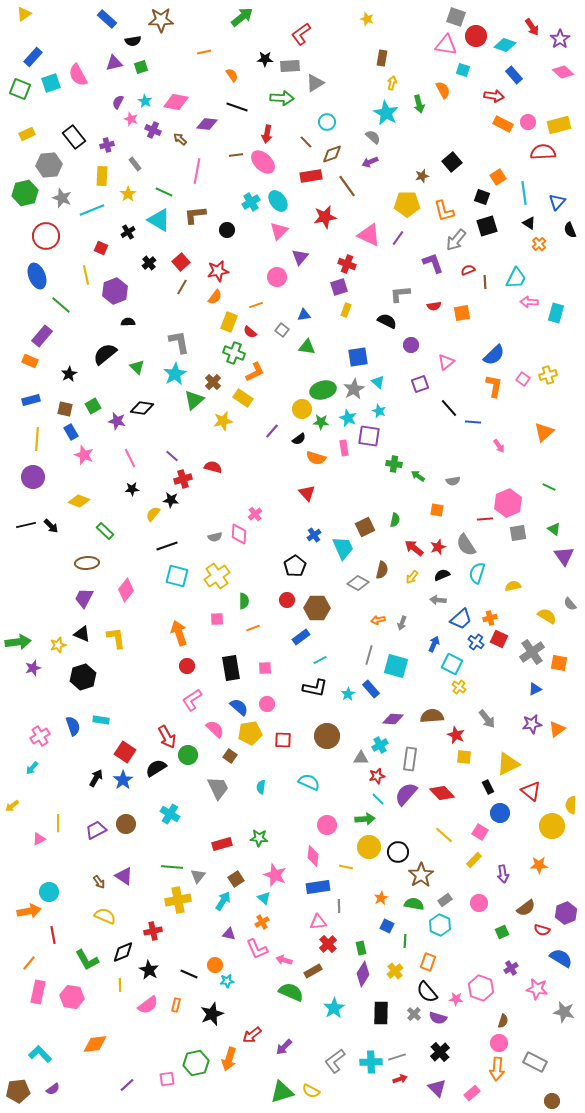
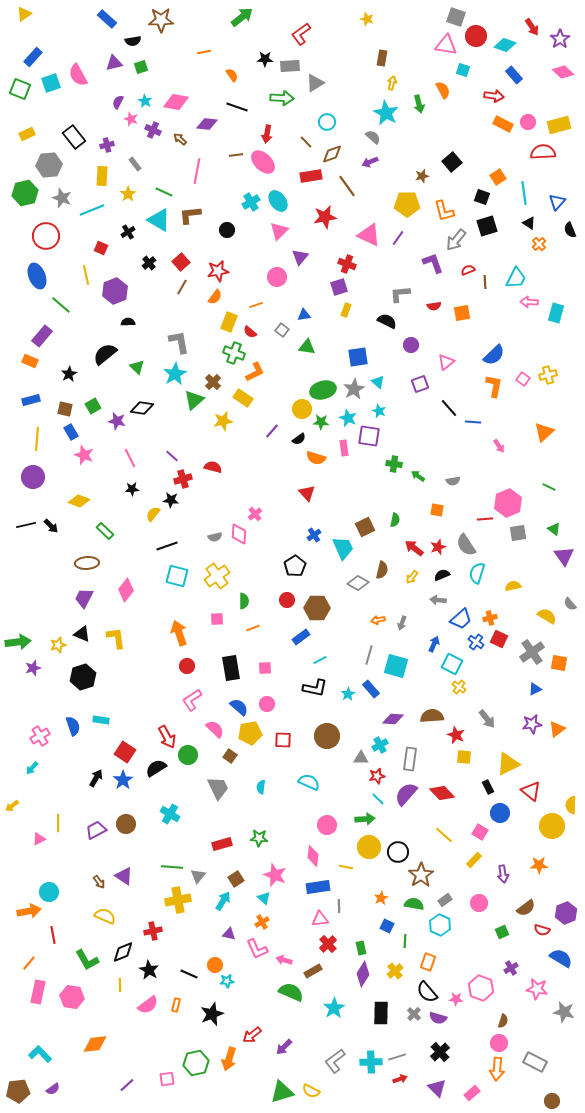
brown L-shape at (195, 215): moved 5 px left
pink triangle at (318, 922): moved 2 px right, 3 px up
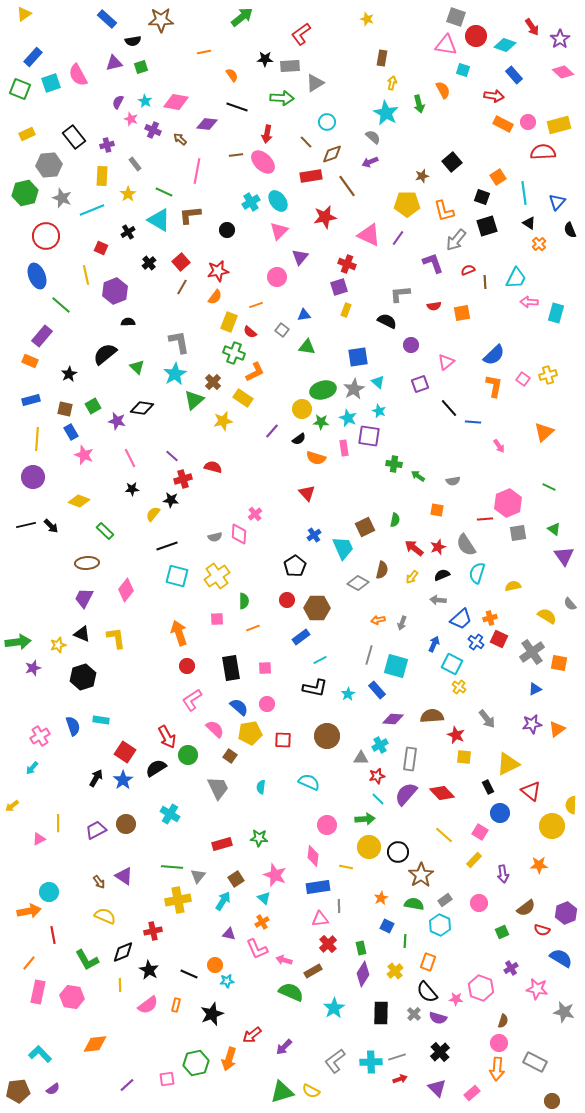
blue rectangle at (371, 689): moved 6 px right, 1 px down
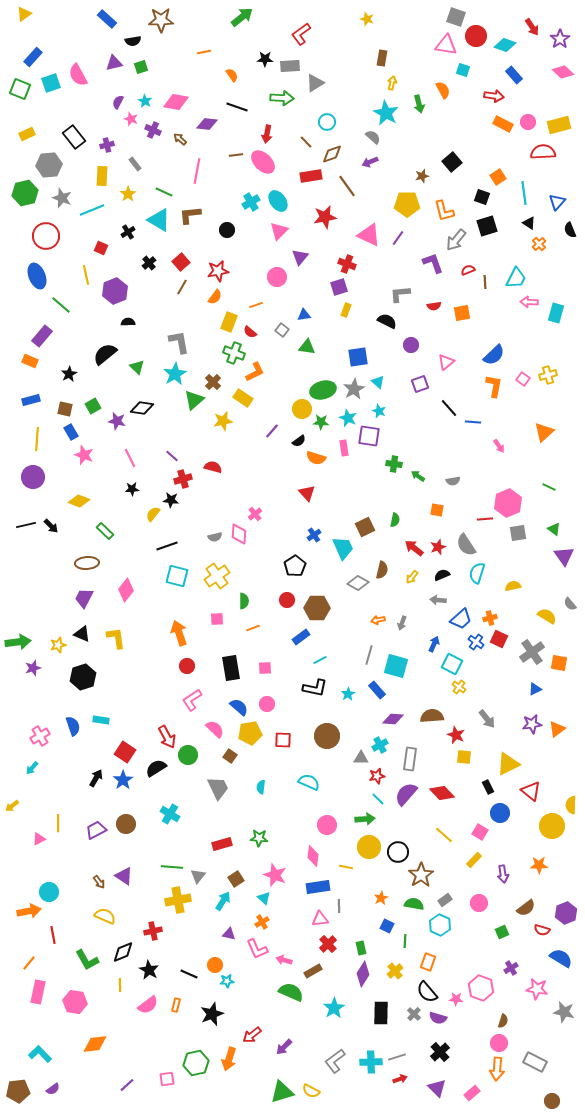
black semicircle at (299, 439): moved 2 px down
pink hexagon at (72, 997): moved 3 px right, 5 px down
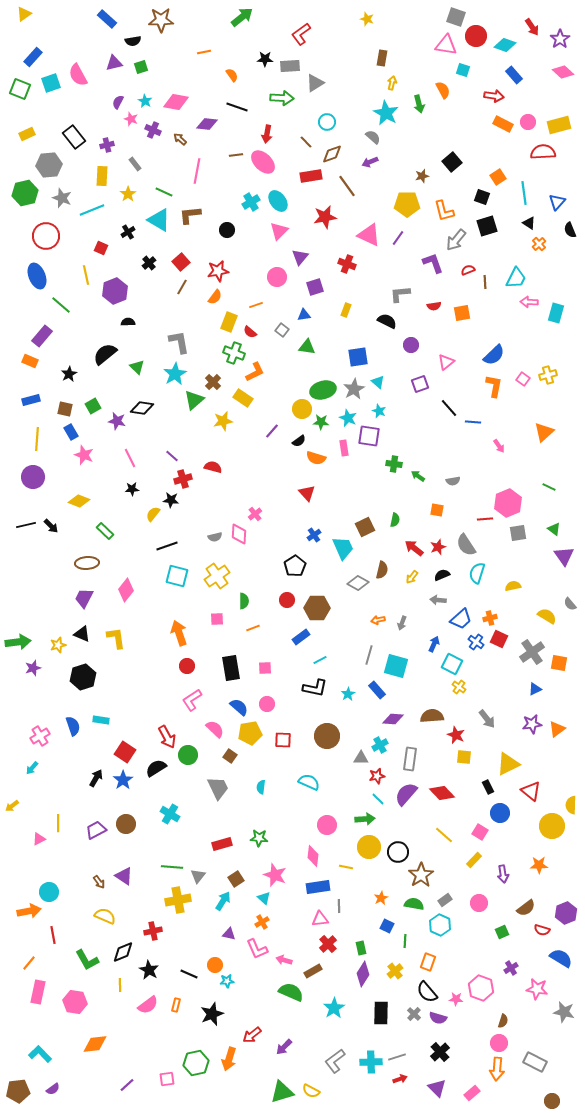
purple square at (339, 287): moved 24 px left
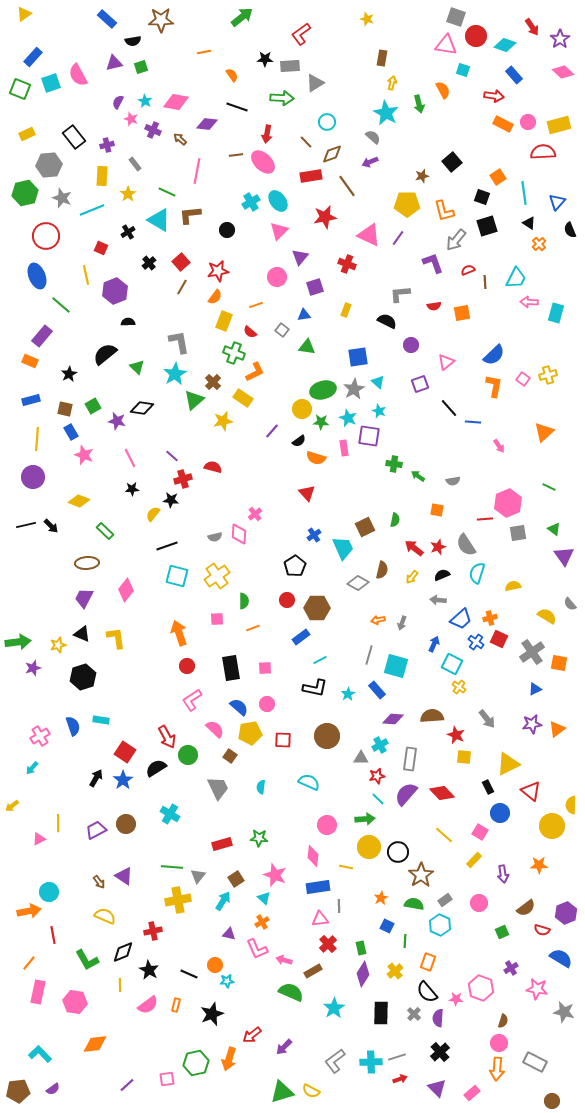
green line at (164, 192): moved 3 px right
yellow rectangle at (229, 322): moved 5 px left, 1 px up
purple semicircle at (438, 1018): rotated 78 degrees clockwise
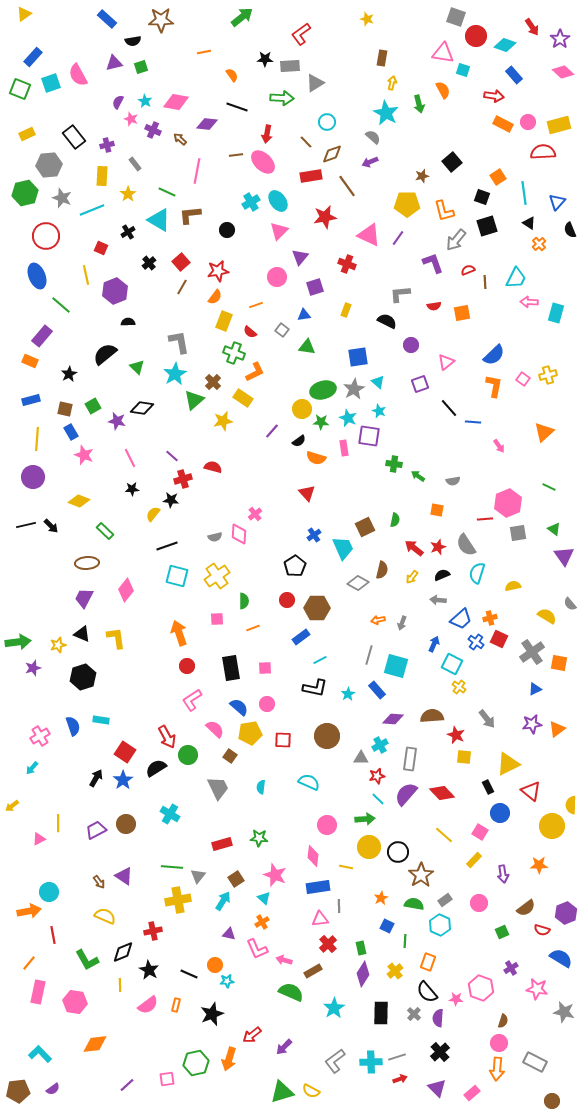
pink triangle at (446, 45): moved 3 px left, 8 px down
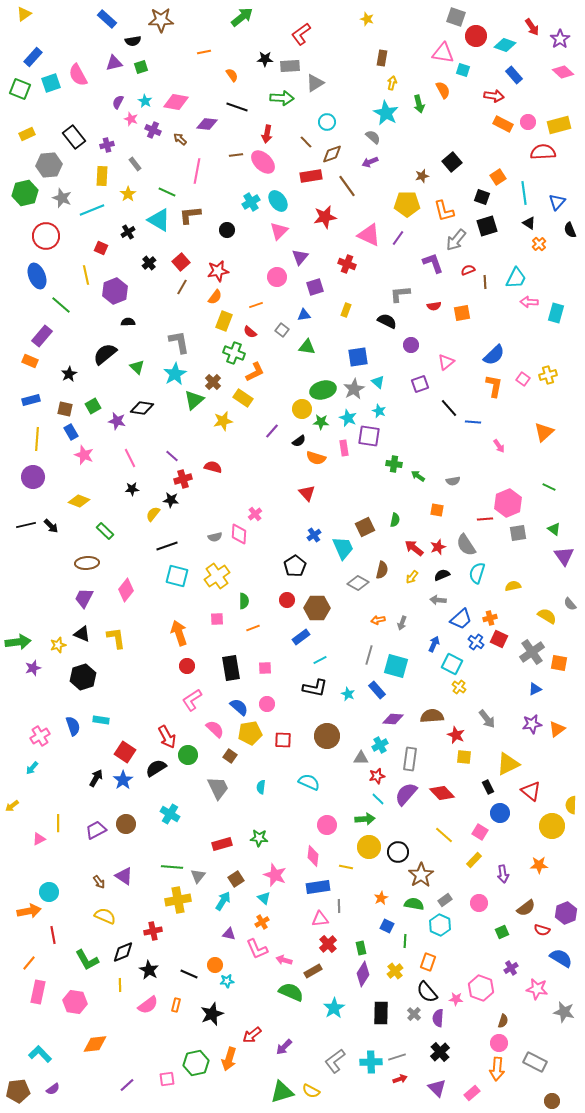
cyan star at (348, 694): rotated 16 degrees counterclockwise
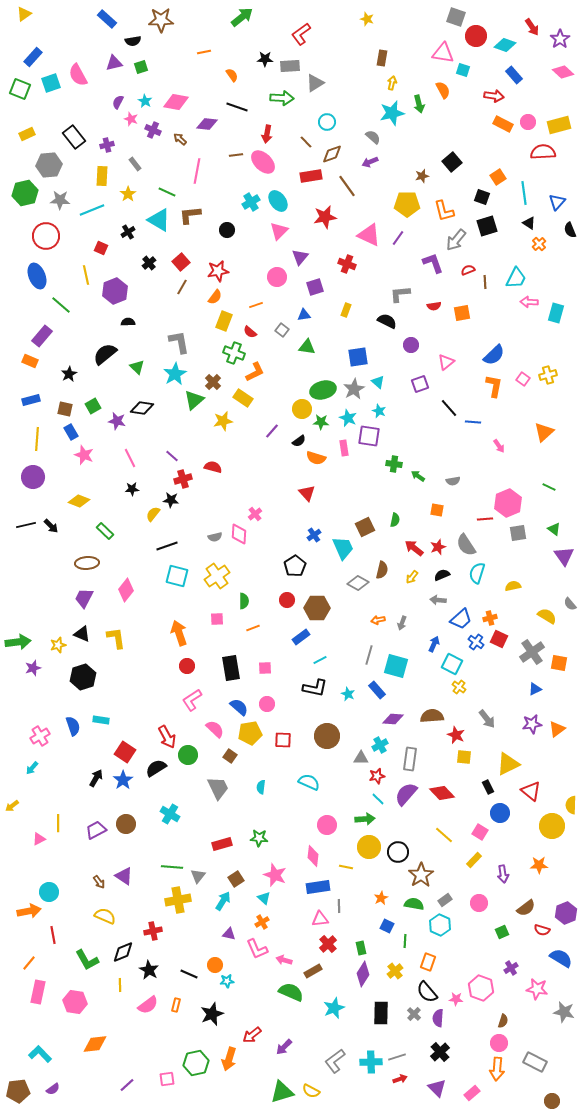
cyan star at (386, 113): moved 6 px right; rotated 30 degrees clockwise
gray star at (62, 198): moved 2 px left, 2 px down; rotated 18 degrees counterclockwise
cyan star at (334, 1008): rotated 10 degrees clockwise
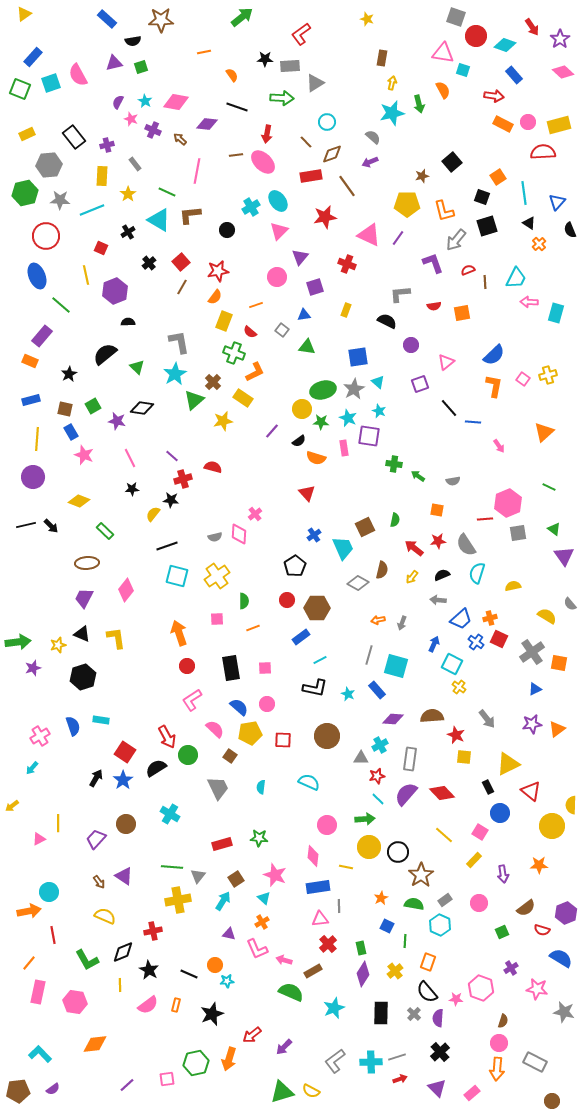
cyan cross at (251, 202): moved 5 px down
red star at (438, 547): moved 6 px up; rotated 14 degrees clockwise
purple trapezoid at (96, 830): moved 9 px down; rotated 20 degrees counterclockwise
